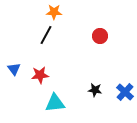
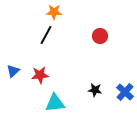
blue triangle: moved 1 px left, 2 px down; rotated 24 degrees clockwise
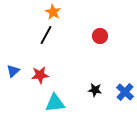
orange star: moved 1 px left; rotated 28 degrees clockwise
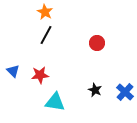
orange star: moved 8 px left
red circle: moved 3 px left, 7 px down
blue triangle: rotated 32 degrees counterclockwise
black star: rotated 16 degrees clockwise
cyan triangle: moved 1 px up; rotated 15 degrees clockwise
